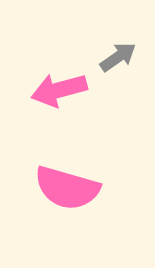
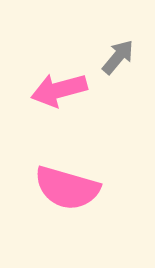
gray arrow: rotated 15 degrees counterclockwise
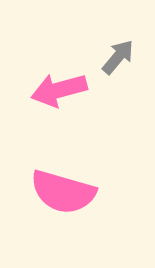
pink semicircle: moved 4 px left, 4 px down
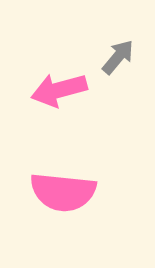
pink semicircle: rotated 10 degrees counterclockwise
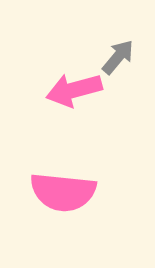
pink arrow: moved 15 px right
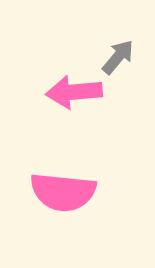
pink arrow: moved 2 px down; rotated 10 degrees clockwise
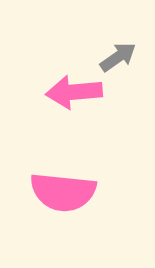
gray arrow: rotated 15 degrees clockwise
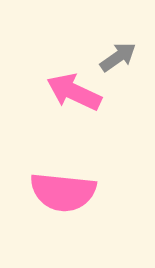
pink arrow: rotated 30 degrees clockwise
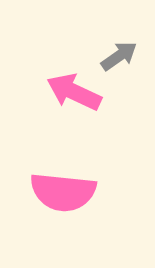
gray arrow: moved 1 px right, 1 px up
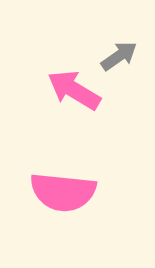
pink arrow: moved 2 px up; rotated 6 degrees clockwise
